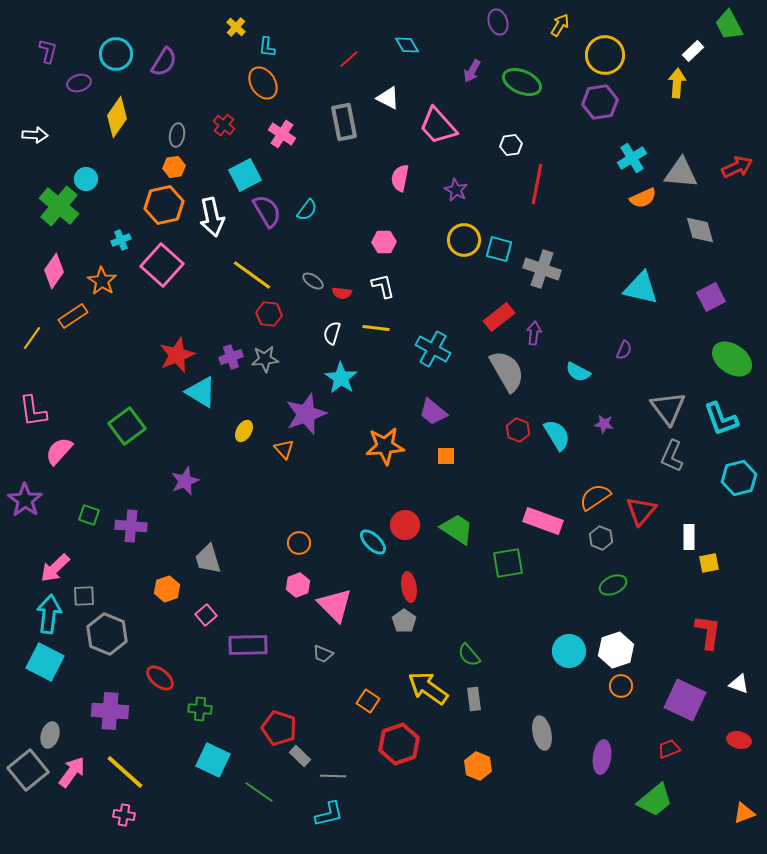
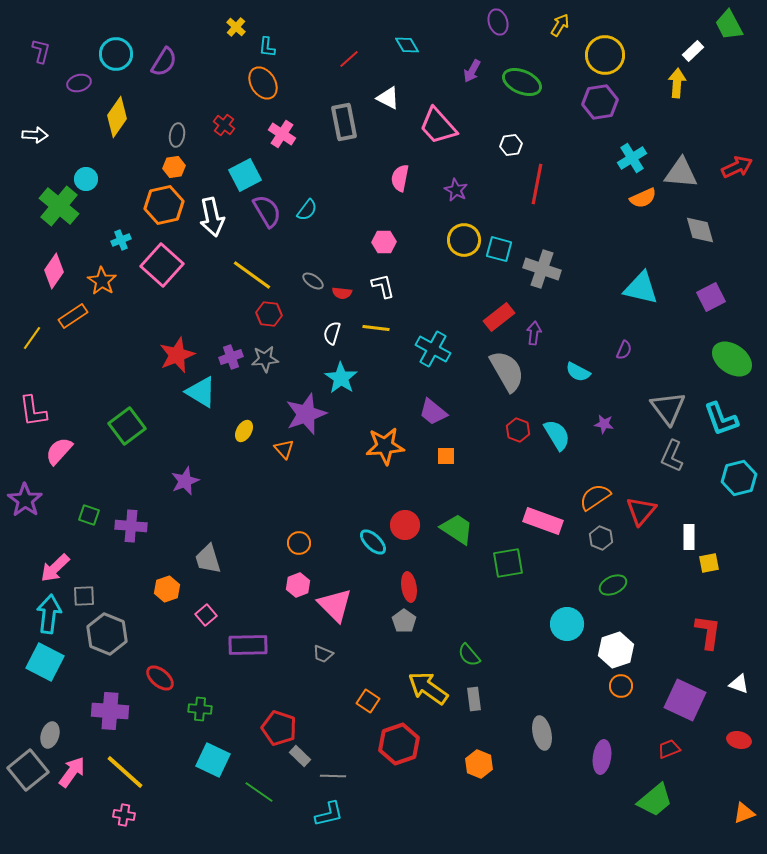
purple L-shape at (48, 51): moved 7 px left
cyan circle at (569, 651): moved 2 px left, 27 px up
orange hexagon at (478, 766): moved 1 px right, 2 px up
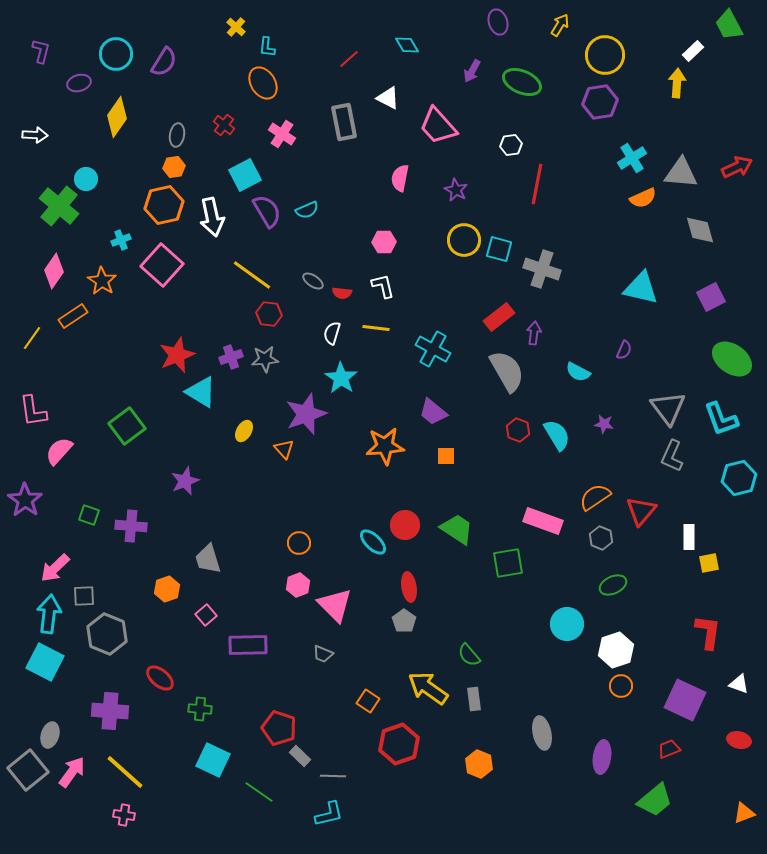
cyan semicircle at (307, 210): rotated 30 degrees clockwise
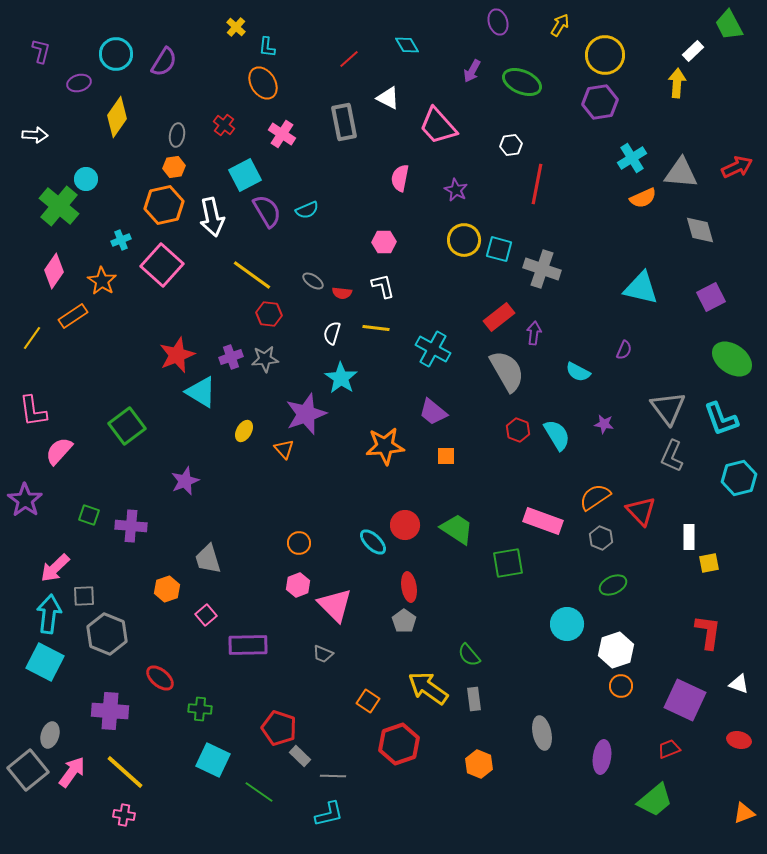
red triangle at (641, 511): rotated 24 degrees counterclockwise
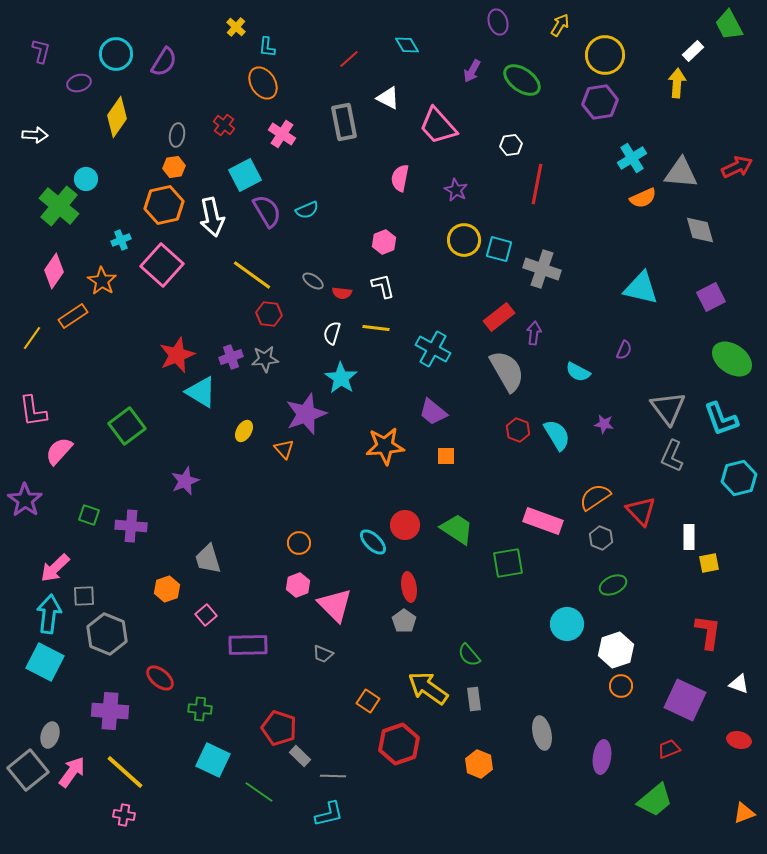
green ellipse at (522, 82): moved 2 px up; rotated 12 degrees clockwise
pink hexagon at (384, 242): rotated 20 degrees counterclockwise
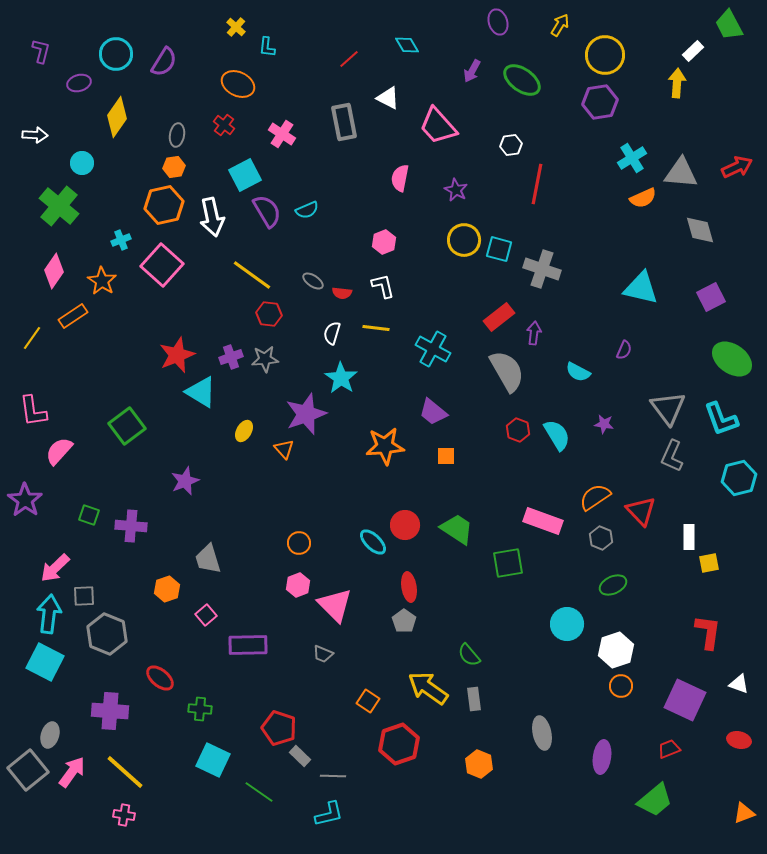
orange ellipse at (263, 83): moved 25 px left, 1 px down; rotated 32 degrees counterclockwise
cyan circle at (86, 179): moved 4 px left, 16 px up
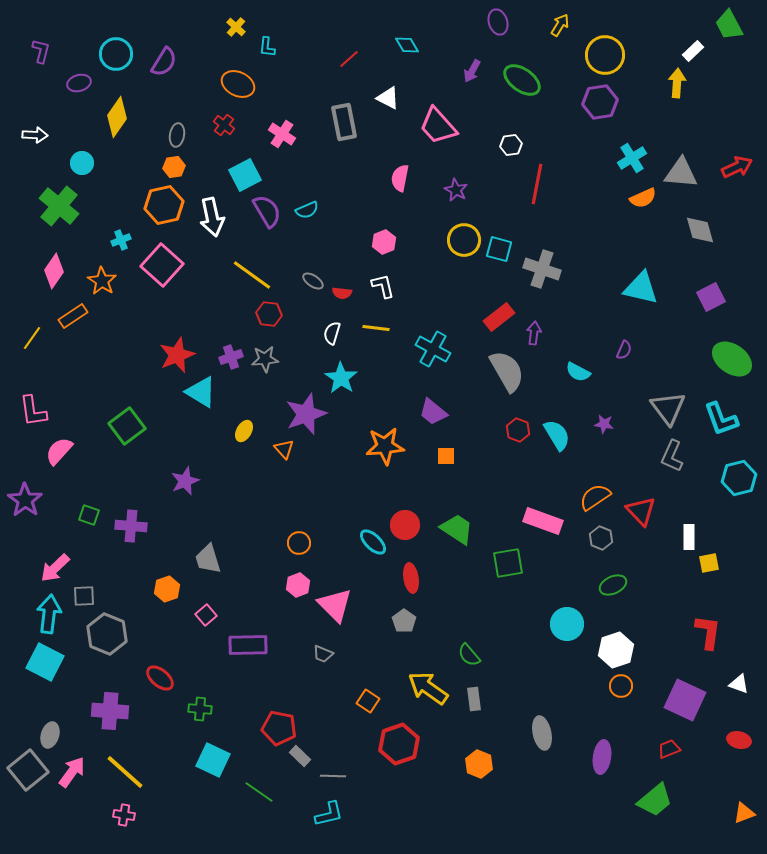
red ellipse at (409, 587): moved 2 px right, 9 px up
red pentagon at (279, 728): rotated 8 degrees counterclockwise
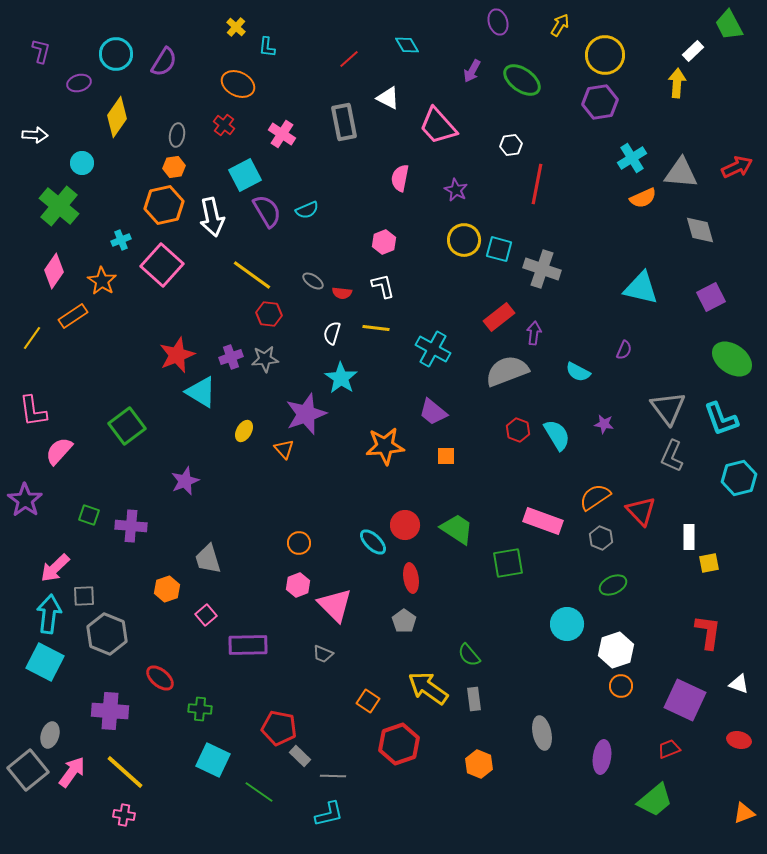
gray semicircle at (507, 371): rotated 81 degrees counterclockwise
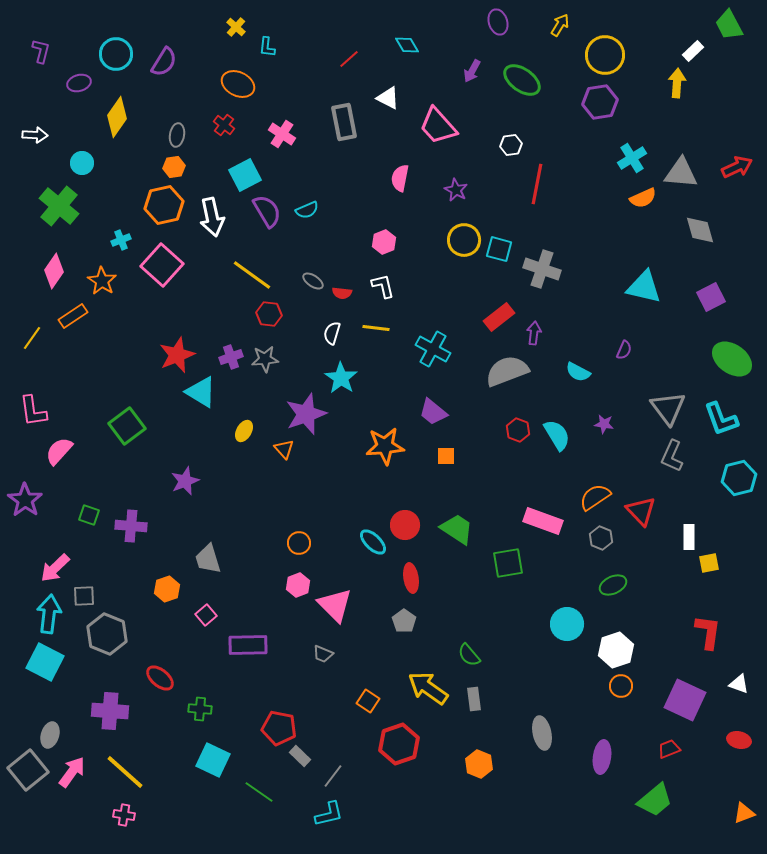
cyan triangle at (641, 288): moved 3 px right, 1 px up
gray line at (333, 776): rotated 55 degrees counterclockwise
